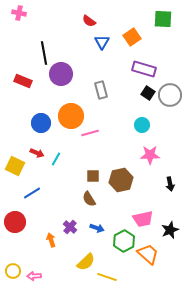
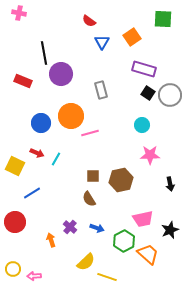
yellow circle: moved 2 px up
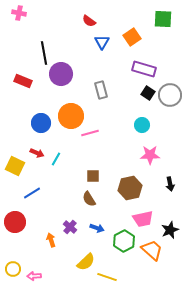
brown hexagon: moved 9 px right, 8 px down
orange trapezoid: moved 4 px right, 4 px up
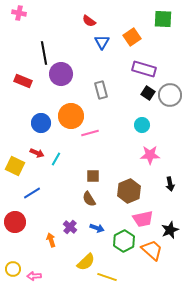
brown hexagon: moved 1 px left, 3 px down; rotated 10 degrees counterclockwise
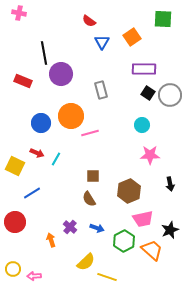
purple rectangle: rotated 15 degrees counterclockwise
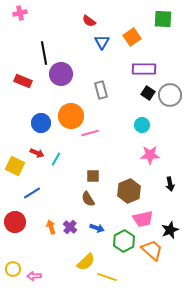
pink cross: moved 1 px right; rotated 24 degrees counterclockwise
brown semicircle: moved 1 px left
orange arrow: moved 13 px up
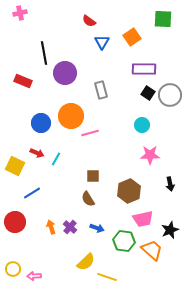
purple circle: moved 4 px right, 1 px up
green hexagon: rotated 25 degrees counterclockwise
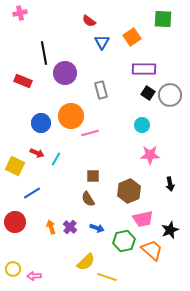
green hexagon: rotated 20 degrees counterclockwise
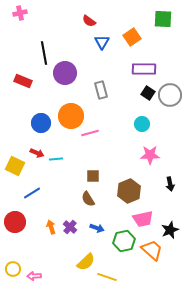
cyan circle: moved 1 px up
cyan line: rotated 56 degrees clockwise
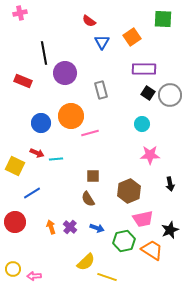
orange trapezoid: rotated 10 degrees counterclockwise
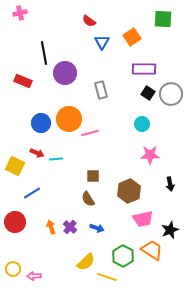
gray circle: moved 1 px right, 1 px up
orange circle: moved 2 px left, 3 px down
green hexagon: moved 1 px left, 15 px down; rotated 20 degrees counterclockwise
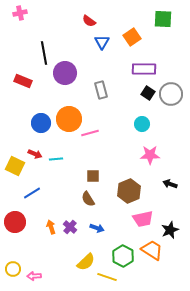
red arrow: moved 2 px left, 1 px down
black arrow: rotated 120 degrees clockwise
